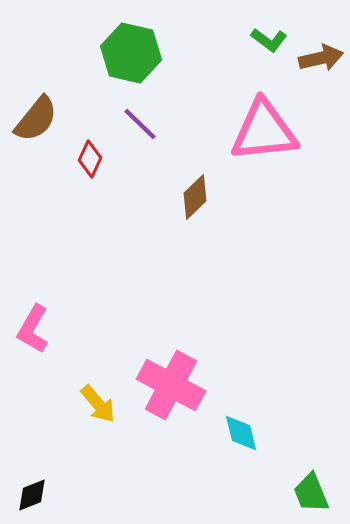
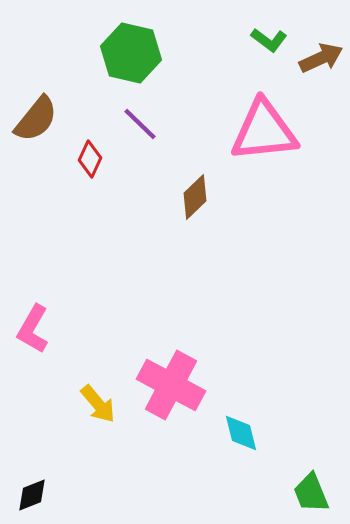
brown arrow: rotated 12 degrees counterclockwise
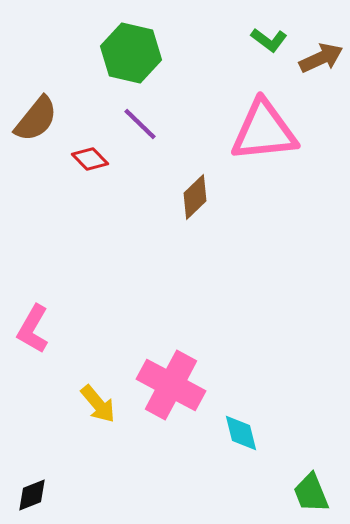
red diamond: rotated 69 degrees counterclockwise
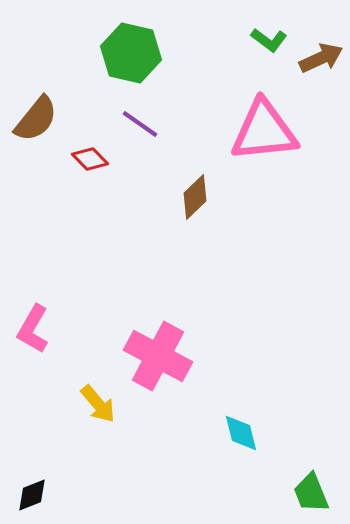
purple line: rotated 9 degrees counterclockwise
pink cross: moved 13 px left, 29 px up
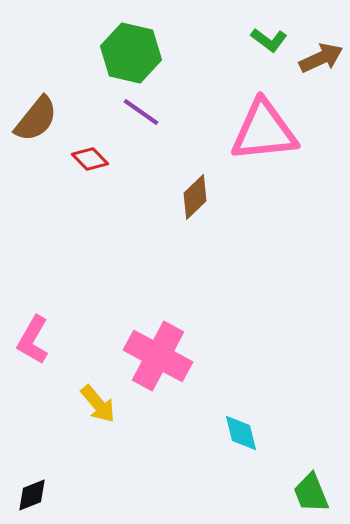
purple line: moved 1 px right, 12 px up
pink L-shape: moved 11 px down
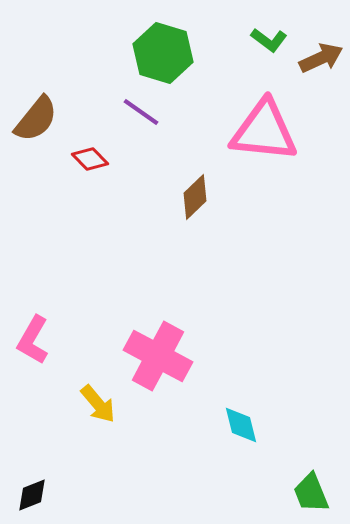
green hexagon: moved 32 px right; rotated 4 degrees clockwise
pink triangle: rotated 12 degrees clockwise
cyan diamond: moved 8 px up
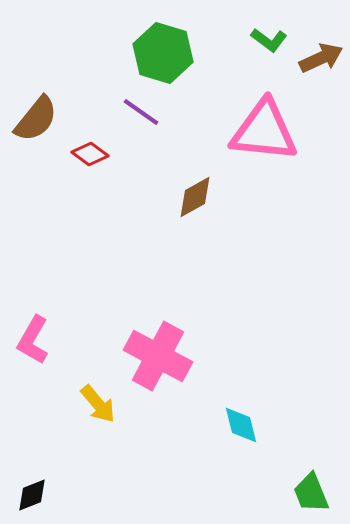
red diamond: moved 5 px up; rotated 9 degrees counterclockwise
brown diamond: rotated 15 degrees clockwise
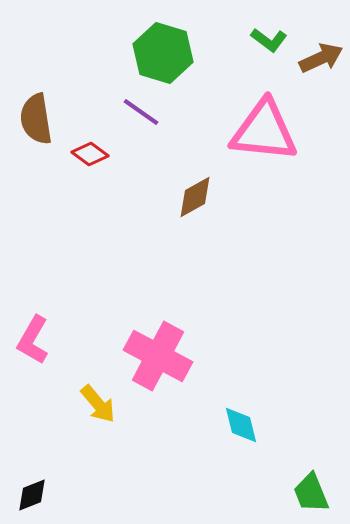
brown semicircle: rotated 132 degrees clockwise
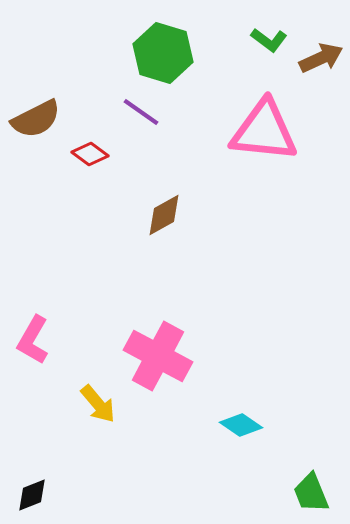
brown semicircle: rotated 108 degrees counterclockwise
brown diamond: moved 31 px left, 18 px down
cyan diamond: rotated 42 degrees counterclockwise
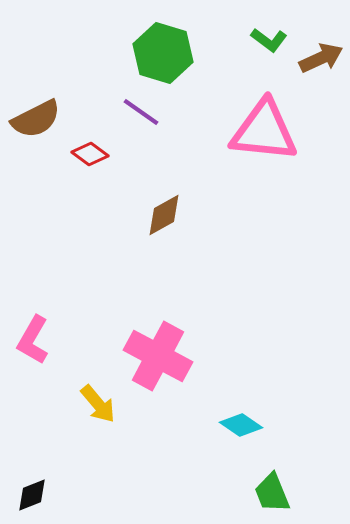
green trapezoid: moved 39 px left
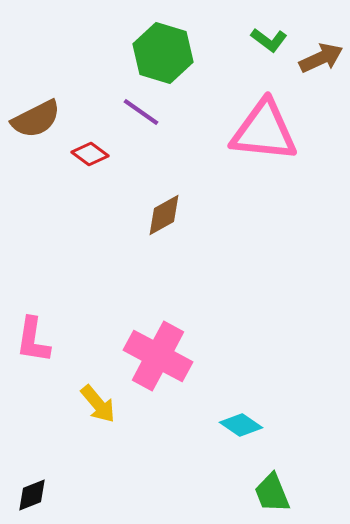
pink L-shape: rotated 21 degrees counterclockwise
